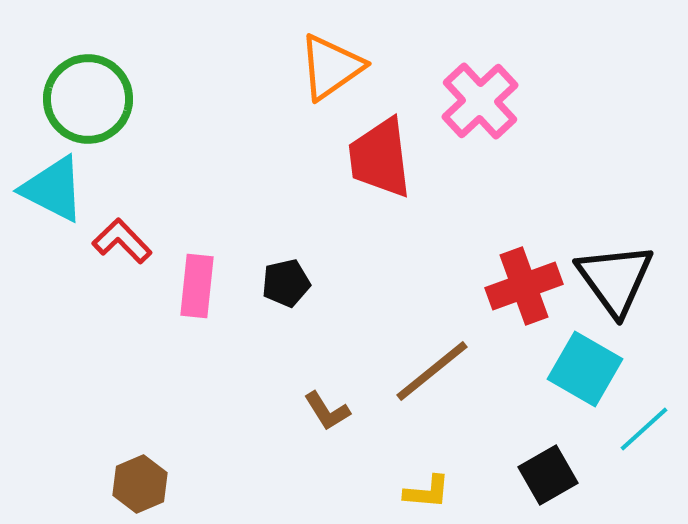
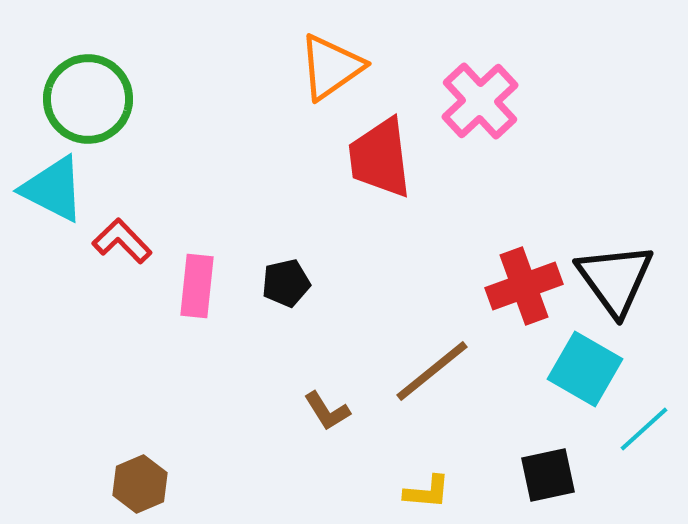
black square: rotated 18 degrees clockwise
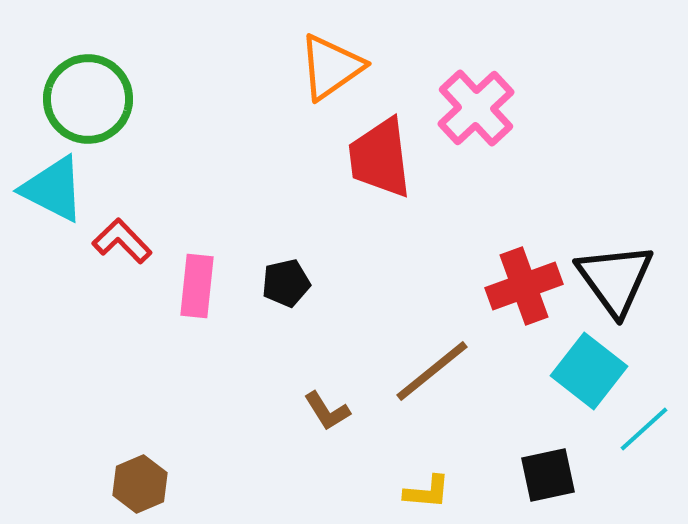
pink cross: moved 4 px left, 7 px down
cyan square: moved 4 px right, 2 px down; rotated 8 degrees clockwise
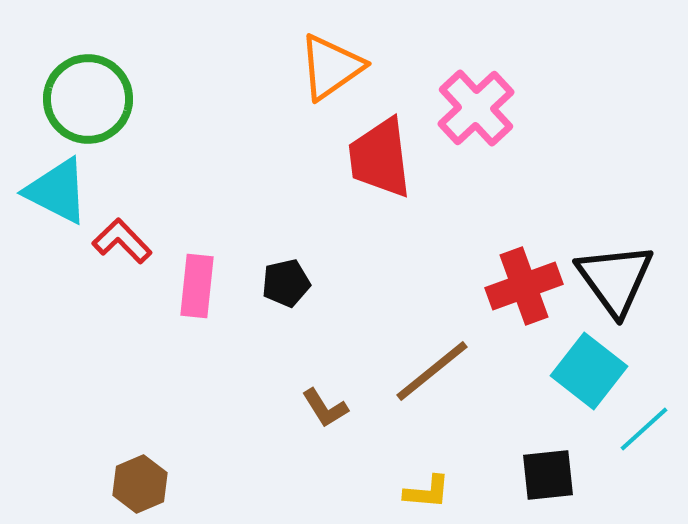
cyan triangle: moved 4 px right, 2 px down
brown L-shape: moved 2 px left, 3 px up
black square: rotated 6 degrees clockwise
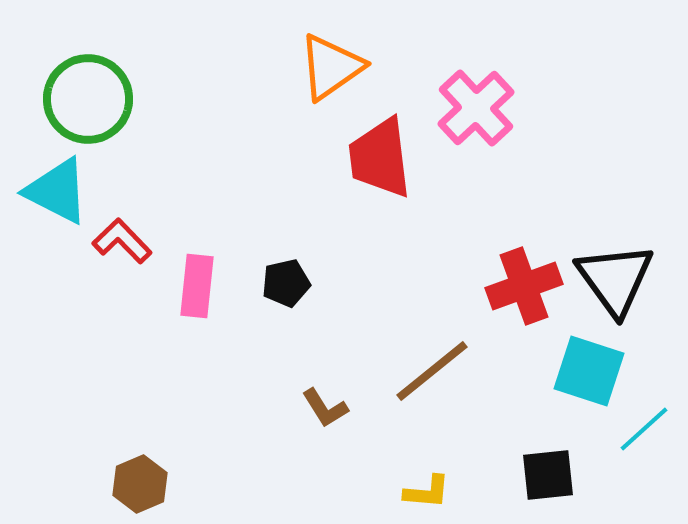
cyan square: rotated 20 degrees counterclockwise
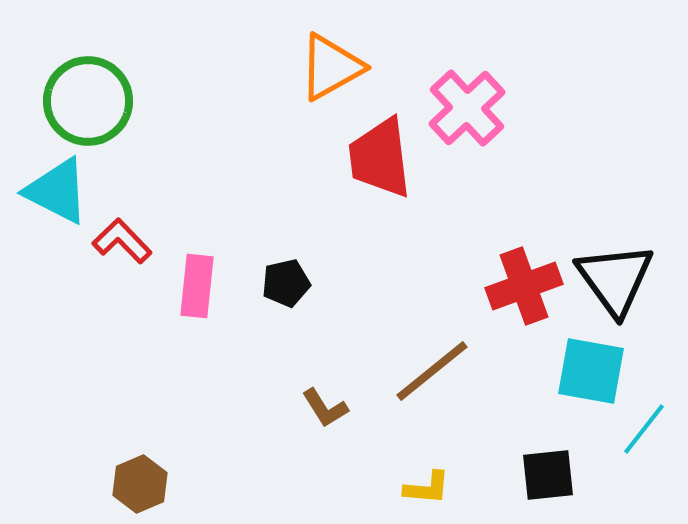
orange triangle: rotated 6 degrees clockwise
green circle: moved 2 px down
pink cross: moved 9 px left
cyan square: moved 2 px right; rotated 8 degrees counterclockwise
cyan line: rotated 10 degrees counterclockwise
yellow L-shape: moved 4 px up
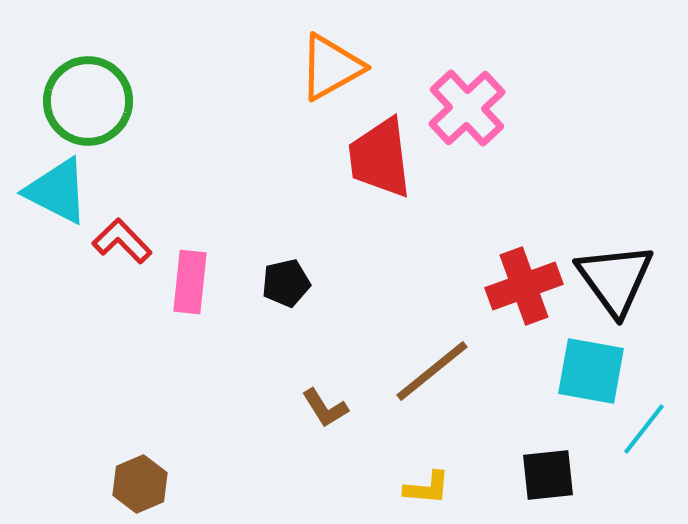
pink rectangle: moved 7 px left, 4 px up
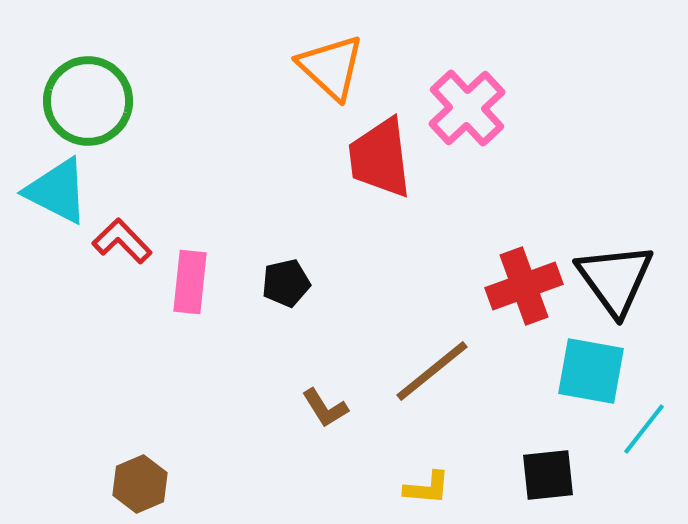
orange triangle: rotated 48 degrees counterclockwise
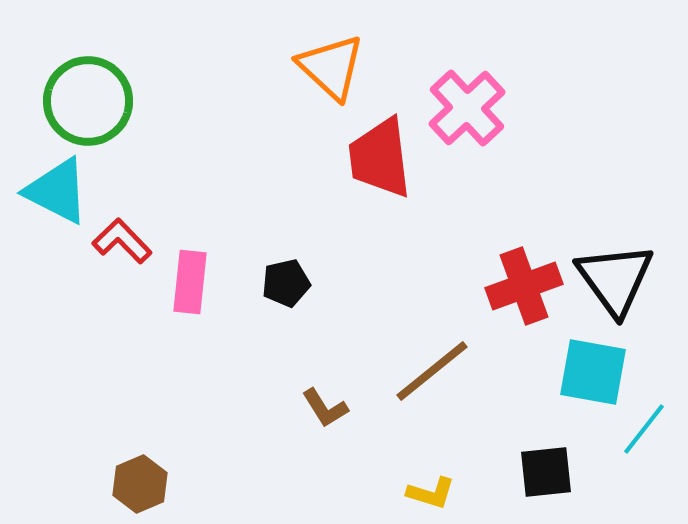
cyan square: moved 2 px right, 1 px down
black square: moved 2 px left, 3 px up
yellow L-shape: moved 4 px right, 5 px down; rotated 12 degrees clockwise
